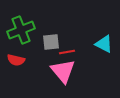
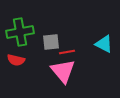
green cross: moved 1 px left, 2 px down; rotated 12 degrees clockwise
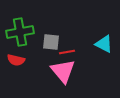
gray square: rotated 12 degrees clockwise
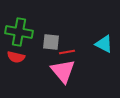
green cross: moved 1 px left; rotated 20 degrees clockwise
red semicircle: moved 3 px up
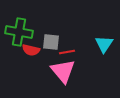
cyan triangle: rotated 36 degrees clockwise
red semicircle: moved 15 px right, 7 px up
